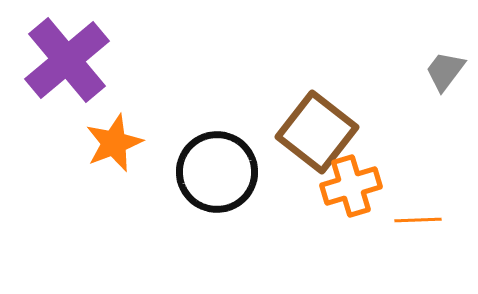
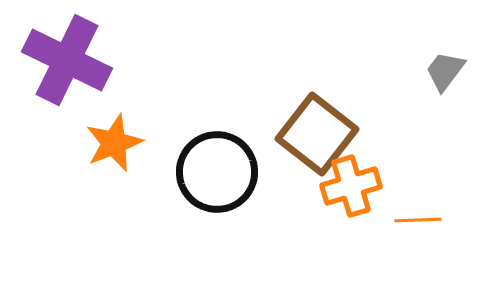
purple cross: rotated 24 degrees counterclockwise
brown square: moved 2 px down
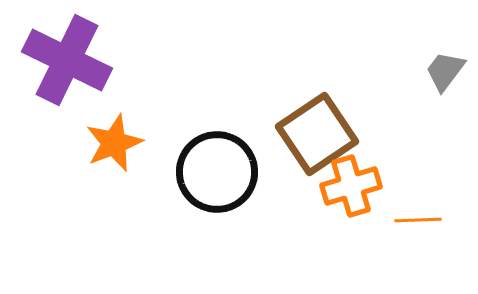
brown square: rotated 18 degrees clockwise
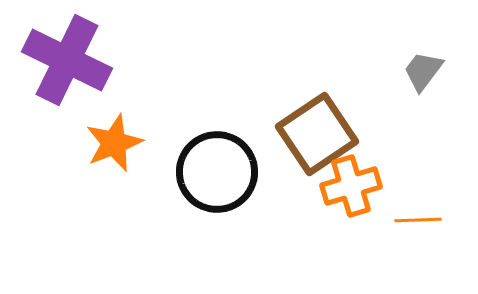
gray trapezoid: moved 22 px left
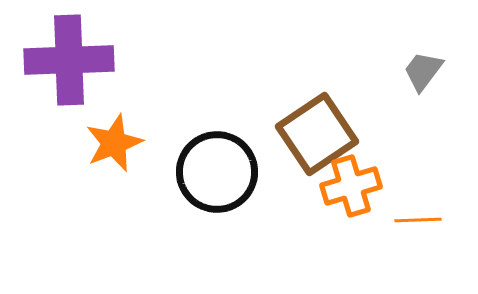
purple cross: moved 2 px right; rotated 28 degrees counterclockwise
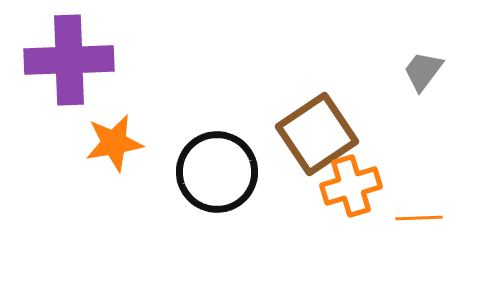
orange star: rotated 12 degrees clockwise
orange line: moved 1 px right, 2 px up
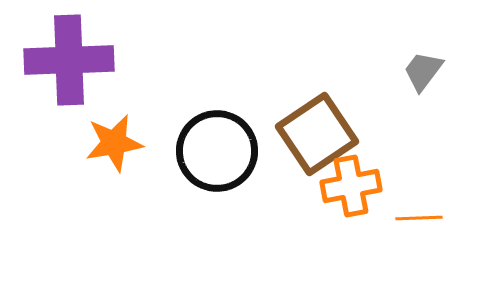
black circle: moved 21 px up
orange cross: rotated 6 degrees clockwise
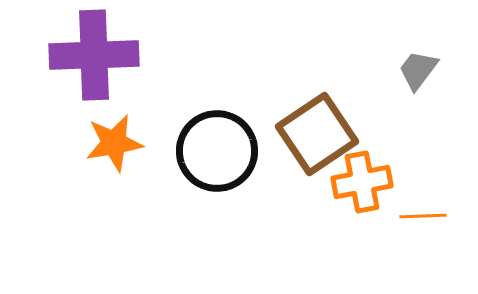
purple cross: moved 25 px right, 5 px up
gray trapezoid: moved 5 px left, 1 px up
orange cross: moved 11 px right, 4 px up
orange line: moved 4 px right, 2 px up
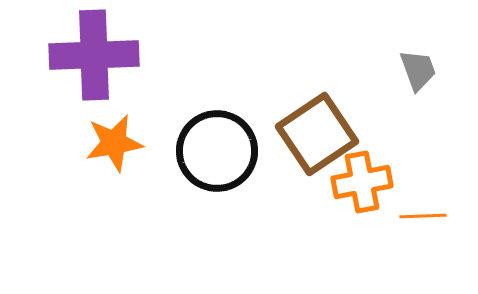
gray trapezoid: rotated 123 degrees clockwise
